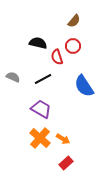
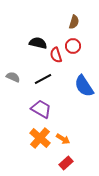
brown semicircle: moved 1 px down; rotated 24 degrees counterclockwise
red semicircle: moved 1 px left, 2 px up
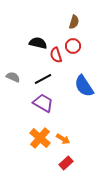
purple trapezoid: moved 2 px right, 6 px up
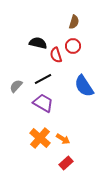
gray semicircle: moved 3 px right, 9 px down; rotated 72 degrees counterclockwise
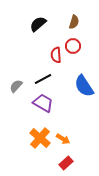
black semicircle: moved 19 px up; rotated 54 degrees counterclockwise
red semicircle: rotated 14 degrees clockwise
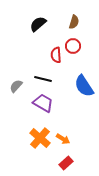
black line: rotated 42 degrees clockwise
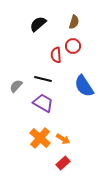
red rectangle: moved 3 px left
